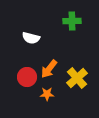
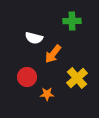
white semicircle: moved 3 px right
orange arrow: moved 4 px right, 15 px up
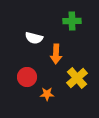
orange arrow: moved 3 px right; rotated 36 degrees counterclockwise
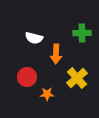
green cross: moved 10 px right, 12 px down
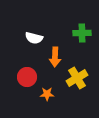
orange arrow: moved 1 px left, 3 px down
yellow cross: rotated 10 degrees clockwise
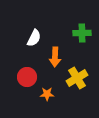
white semicircle: rotated 78 degrees counterclockwise
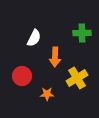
red circle: moved 5 px left, 1 px up
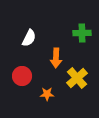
white semicircle: moved 5 px left
orange arrow: moved 1 px right, 1 px down
yellow cross: rotated 10 degrees counterclockwise
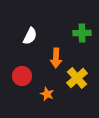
white semicircle: moved 1 px right, 2 px up
orange star: rotated 24 degrees clockwise
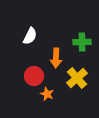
green cross: moved 9 px down
red circle: moved 12 px right
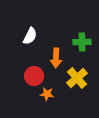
orange star: rotated 16 degrees counterclockwise
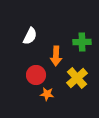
orange arrow: moved 2 px up
red circle: moved 2 px right, 1 px up
